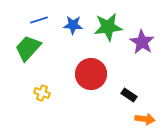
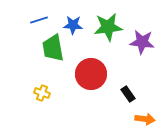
purple star: rotated 25 degrees counterclockwise
green trapezoid: moved 25 px right; rotated 52 degrees counterclockwise
black rectangle: moved 1 px left, 1 px up; rotated 21 degrees clockwise
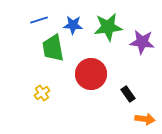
yellow cross: rotated 35 degrees clockwise
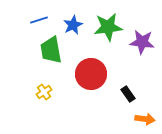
blue star: rotated 30 degrees counterclockwise
green trapezoid: moved 2 px left, 2 px down
yellow cross: moved 2 px right, 1 px up
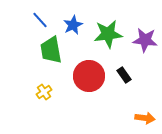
blue line: moved 1 px right; rotated 66 degrees clockwise
green star: moved 7 px down
purple star: moved 3 px right, 2 px up
red circle: moved 2 px left, 2 px down
black rectangle: moved 4 px left, 19 px up
orange arrow: moved 1 px up
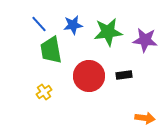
blue line: moved 1 px left, 4 px down
blue star: rotated 18 degrees clockwise
green star: moved 2 px up
black rectangle: rotated 63 degrees counterclockwise
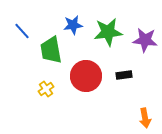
blue line: moved 17 px left, 7 px down
red circle: moved 3 px left
yellow cross: moved 2 px right, 3 px up
orange arrow: rotated 72 degrees clockwise
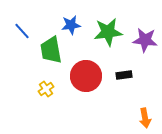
blue star: moved 2 px left
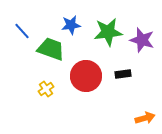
purple star: moved 3 px left; rotated 10 degrees clockwise
green trapezoid: moved 1 px up; rotated 120 degrees clockwise
black rectangle: moved 1 px left, 1 px up
orange arrow: rotated 96 degrees counterclockwise
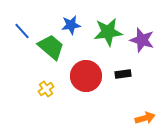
green trapezoid: moved 2 px up; rotated 20 degrees clockwise
